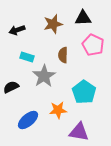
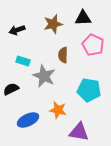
cyan rectangle: moved 4 px left, 4 px down
gray star: rotated 15 degrees counterclockwise
black semicircle: moved 2 px down
cyan pentagon: moved 5 px right, 2 px up; rotated 25 degrees counterclockwise
orange star: rotated 18 degrees clockwise
blue ellipse: rotated 15 degrees clockwise
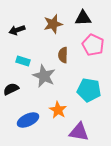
orange star: rotated 18 degrees clockwise
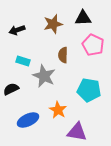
purple triangle: moved 2 px left
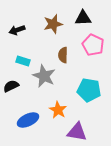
black semicircle: moved 3 px up
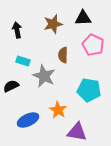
black arrow: rotated 98 degrees clockwise
